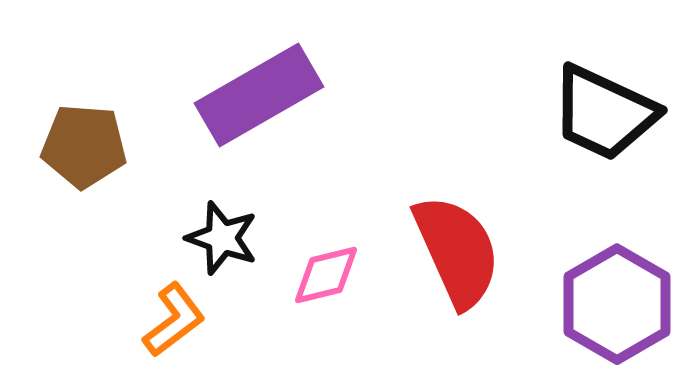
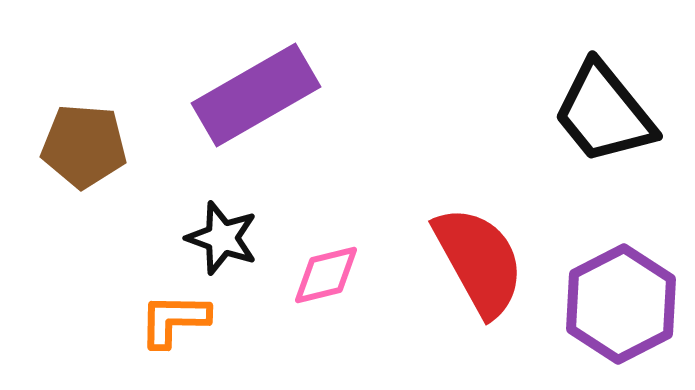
purple rectangle: moved 3 px left
black trapezoid: rotated 26 degrees clockwise
red semicircle: moved 22 px right, 10 px down; rotated 5 degrees counterclockwise
purple hexagon: moved 4 px right; rotated 3 degrees clockwise
orange L-shape: rotated 142 degrees counterclockwise
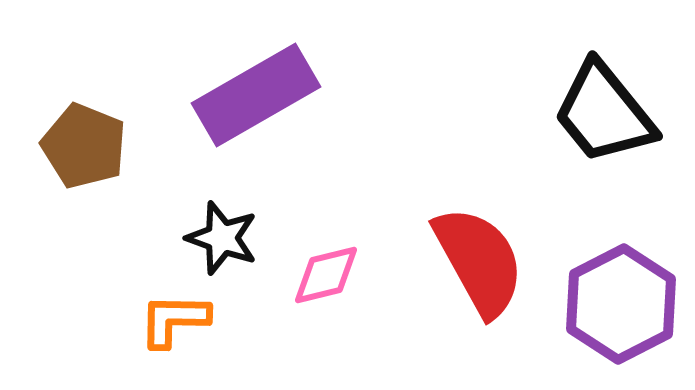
brown pentagon: rotated 18 degrees clockwise
